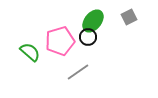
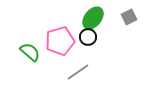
green ellipse: moved 3 px up
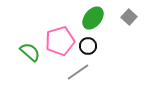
gray square: rotated 21 degrees counterclockwise
black circle: moved 9 px down
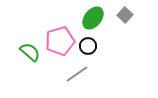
gray square: moved 4 px left, 2 px up
gray line: moved 1 px left, 2 px down
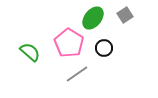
gray square: rotated 14 degrees clockwise
pink pentagon: moved 9 px right, 2 px down; rotated 24 degrees counterclockwise
black circle: moved 16 px right, 2 px down
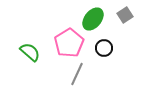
green ellipse: moved 1 px down
pink pentagon: rotated 8 degrees clockwise
gray line: rotated 30 degrees counterclockwise
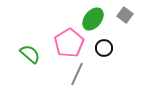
gray square: rotated 21 degrees counterclockwise
green semicircle: moved 2 px down
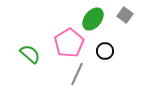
black circle: moved 1 px right, 3 px down
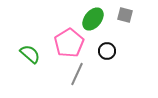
gray square: rotated 21 degrees counterclockwise
black circle: moved 2 px right
